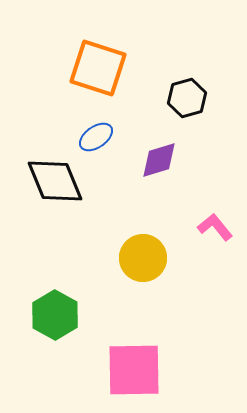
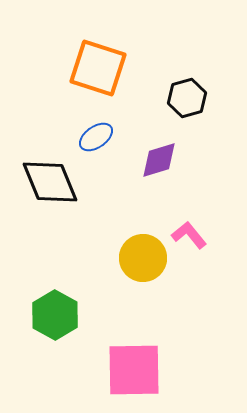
black diamond: moved 5 px left, 1 px down
pink L-shape: moved 26 px left, 8 px down
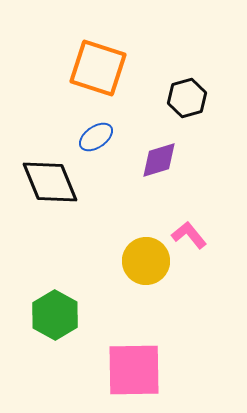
yellow circle: moved 3 px right, 3 px down
